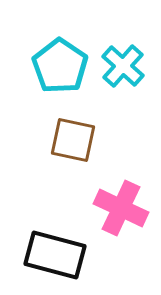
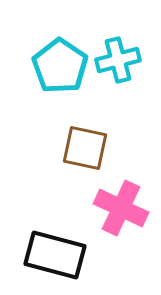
cyan cross: moved 5 px left, 6 px up; rotated 33 degrees clockwise
brown square: moved 12 px right, 8 px down
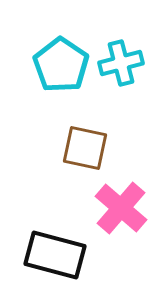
cyan cross: moved 3 px right, 3 px down
cyan pentagon: moved 1 px right, 1 px up
pink cross: rotated 16 degrees clockwise
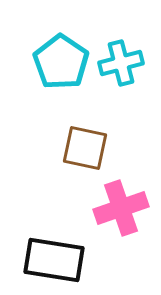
cyan pentagon: moved 3 px up
pink cross: rotated 30 degrees clockwise
black rectangle: moved 1 px left, 5 px down; rotated 6 degrees counterclockwise
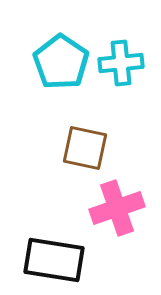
cyan cross: rotated 9 degrees clockwise
pink cross: moved 4 px left
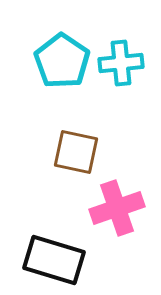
cyan pentagon: moved 1 px right, 1 px up
brown square: moved 9 px left, 4 px down
black rectangle: rotated 8 degrees clockwise
